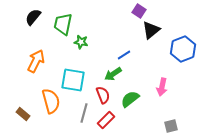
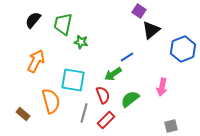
black semicircle: moved 3 px down
blue line: moved 3 px right, 2 px down
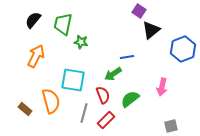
blue line: rotated 24 degrees clockwise
orange arrow: moved 5 px up
brown rectangle: moved 2 px right, 5 px up
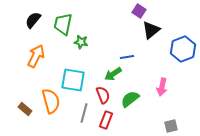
red rectangle: rotated 24 degrees counterclockwise
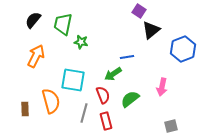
brown rectangle: rotated 48 degrees clockwise
red rectangle: moved 1 px down; rotated 36 degrees counterclockwise
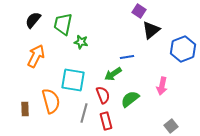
pink arrow: moved 1 px up
gray square: rotated 24 degrees counterclockwise
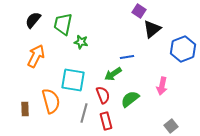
black triangle: moved 1 px right, 1 px up
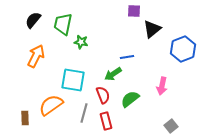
purple square: moved 5 px left; rotated 32 degrees counterclockwise
orange semicircle: moved 4 px down; rotated 110 degrees counterclockwise
brown rectangle: moved 9 px down
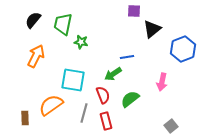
pink arrow: moved 4 px up
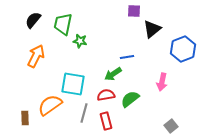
green star: moved 1 px left, 1 px up
cyan square: moved 4 px down
red semicircle: moved 3 px right; rotated 78 degrees counterclockwise
orange semicircle: moved 1 px left
